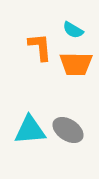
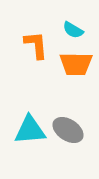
orange L-shape: moved 4 px left, 2 px up
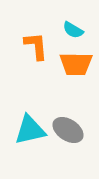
orange L-shape: moved 1 px down
cyan triangle: rotated 8 degrees counterclockwise
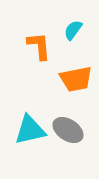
cyan semicircle: rotated 95 degrees clockwise
orange L-shape: moved 3 px right
orange trapezoid: moved 15 px down; rotated 12 degrees counterclockwise
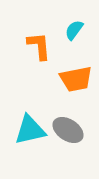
cyan semicircle: moved 1 px right
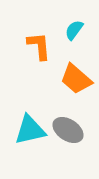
orange trapezoid: rotated 52 degrees clockwise
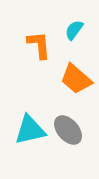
orange L-shape: moved 1 px up
gray ellipse: rotated 16 degrees clockwise
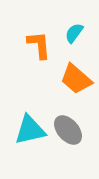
cyan semicircle: moved 3 px down
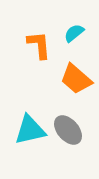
cyan semicircle: rotated 15 degrees clockwise
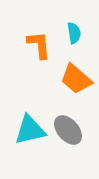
cyan semicircle: rotated 120 degrees clockwise
